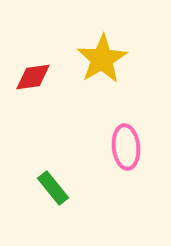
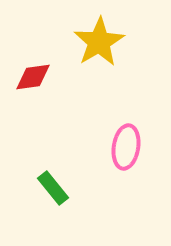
yellow star: moved 3 px left, 17 px up
pink ellipse: rotated 15 degrees clockwise
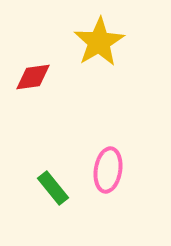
pink ellipse: moved 18 px left, 23 px down
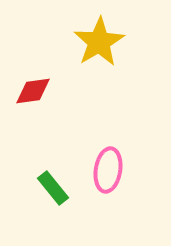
red diamond: moved 14 px down
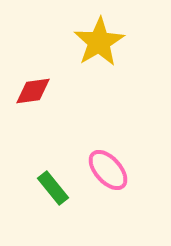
pink ellipse: rotated 51 degrees counterclockwise
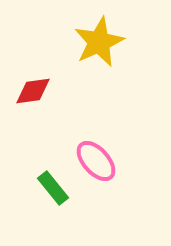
yellow star: rotated 6 degrees clockwise
pink ellipse: moved 12 px left, 9 px up
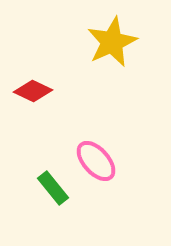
yellow star: moved 13 px right
red diamond: rotated 33 degrees clockwise
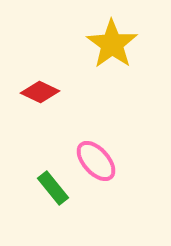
yellow star: moved 2 px down; rotated 12 degrees counterclockwise
red diamond: moved 7 px right, 1 px down
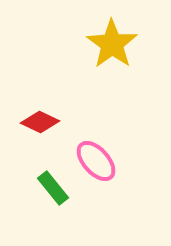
red diamond: moved 30 px down
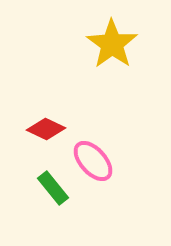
red diamond: moved 6 px right, 7 px down
pink ellipse: moved 3 px left
